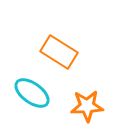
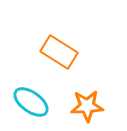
cyan ellipse: moved 1 px left, 9 px down
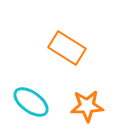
orange rectangle: moved 8 px right, 4 px up
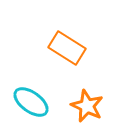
orange star: rotated 28 degrees clockwise
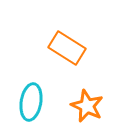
cyan ellipse: rotated 63 degrees clockwise
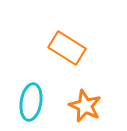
orange star: moved 2 px left
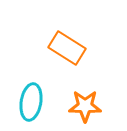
orange star: rotated 24 degrees counterclockwise
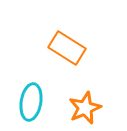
orange star: moved 2 px down; rotated 24 degrees counterclockwise
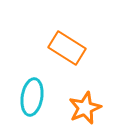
cyan ellipse: moved 1 px right, 5 px up
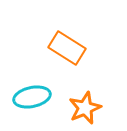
cyan ellipse: rotated 69 degrees clockwise
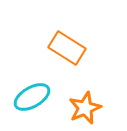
cyan ellipse: rotated 18 degrees counterclockwise
